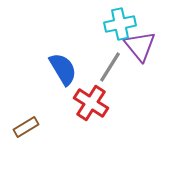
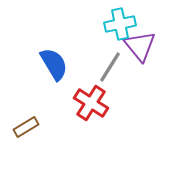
blue semicircle: moved 9 px left, 5 px up
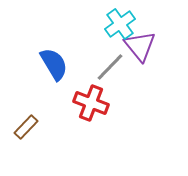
cyan cross: rotated 24 degrees counterclockwise
gray line: rotated 12 degrees clockwise
red cross: rotated 12 degrees counterclockwise
brown rectangle: rotated 15 degrees counterclockwise
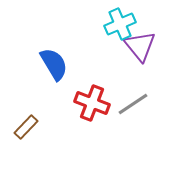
cyan cross: rotated 12 degrees clockwise
gray line: moved 23 px right, 37 px down; rotated 12 degrees clockwise
red cross: moved 1 px right
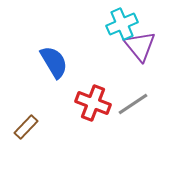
cyan cross: moved 2 px right
blue semicircle: moved 2 px up
red cross: moved 1 px right
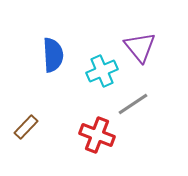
cyan cross: moved 20 px left, 47 px down
purple triangle: moved 1 px down
blue semicircle: moved 1 px left, 7 px up; rotated 28 degrees clockwise
red cross: moved 4 px right, 32 px down
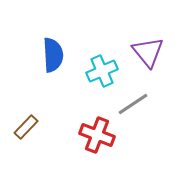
purple triangle: moved 8 px right, 5 px down
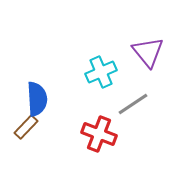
blue semicircle: moved 16 px left, 44 px down
cyan cross: moved 1 px left, 1 px down
red cross: moved 2 px right, 1 px up
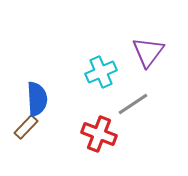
purple triangle: rotated 16 degrees clockwise
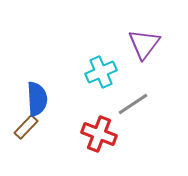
purple triangle: moved 4 px left, 8 px up
